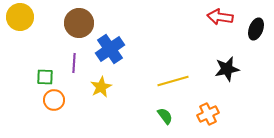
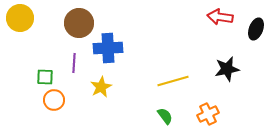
yellow circle: moved 1 px down
blue cross: moved 2 px left, 1 px up; rotated 32 degrees clockwise
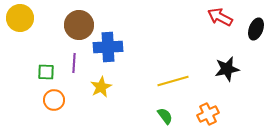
red arrow: rotated 20 degrees clockwise
brown circle: moved 2 px down
blue cross: moved 1 px up
green square: moved 1 px right, 5 px up
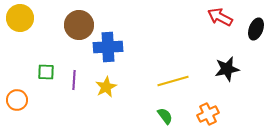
purple line: moved 17 px down
yellow star: moved 5 px right
orange circle: moved 37 px left
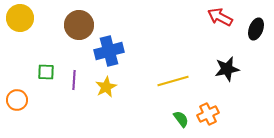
blue cross: moved 1 px right, 4 px down; rotated 12 degrees counterclockwise
green semicircle: moved 16 px right, 3 px down
